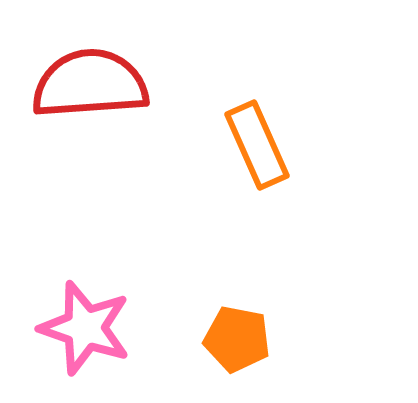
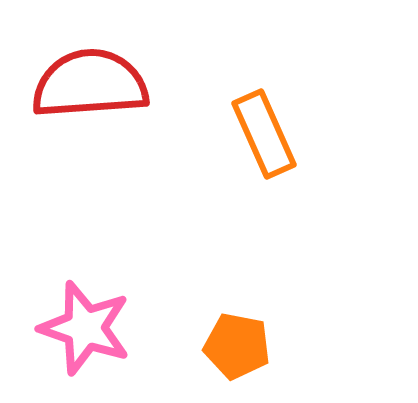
orange rectangle: moved 7 px right, 11 px up
orange pentagon: moved 7 px down
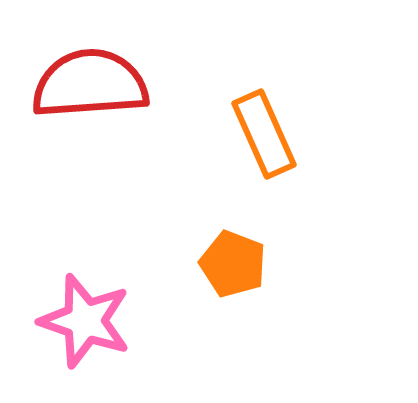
pink star: moved 7 px up
orange pentagon: moved 4 px left, 82 px up; rotated 10 degrees clockwise
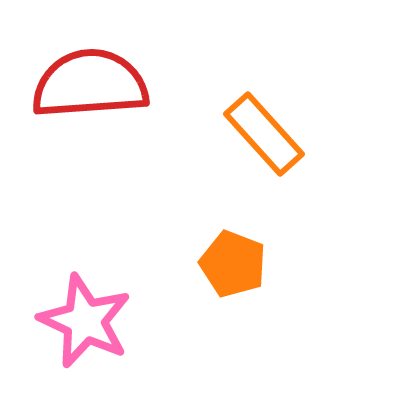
orange rectangle: rotated 18 degrees counterclockwise
pink star: rotated 6 degrees clockwise
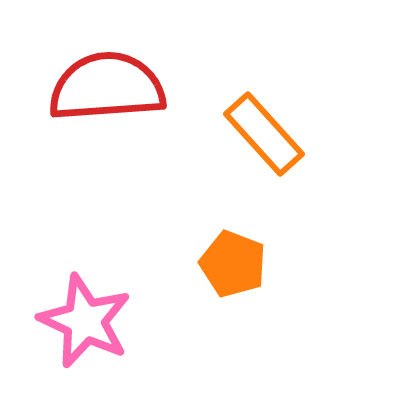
red semicircle: moved 17 px right, 3 px down
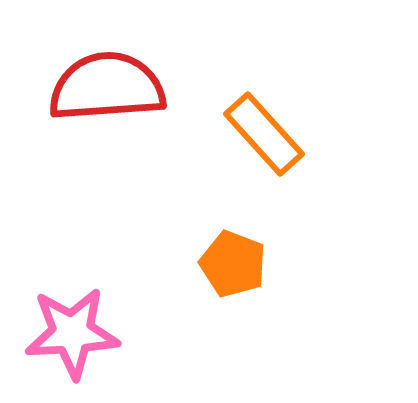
pink star: moved 13 px left, 12 px down; rotated 28 degrees counterclockwise
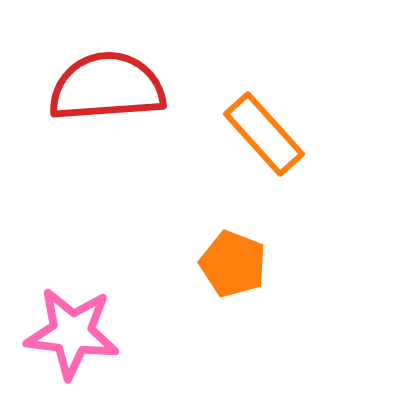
pink star: rotated 10 degrees clockwise
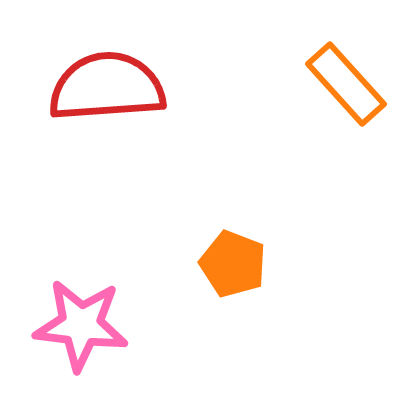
orange rectangle: moved 82 px right, 50 px up
pink star: moved 9 px right, 8 px up
